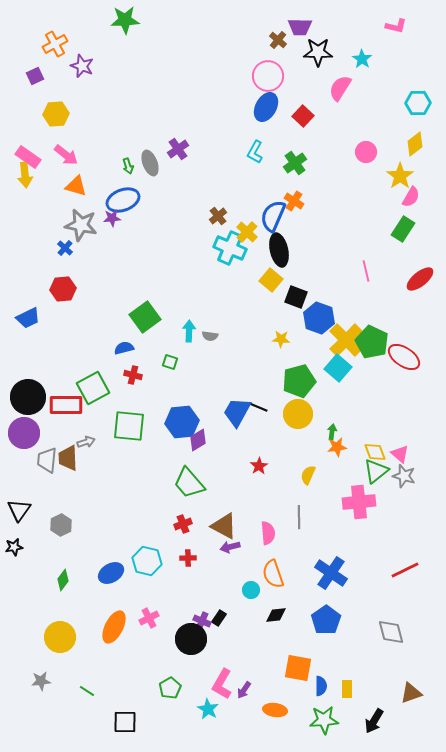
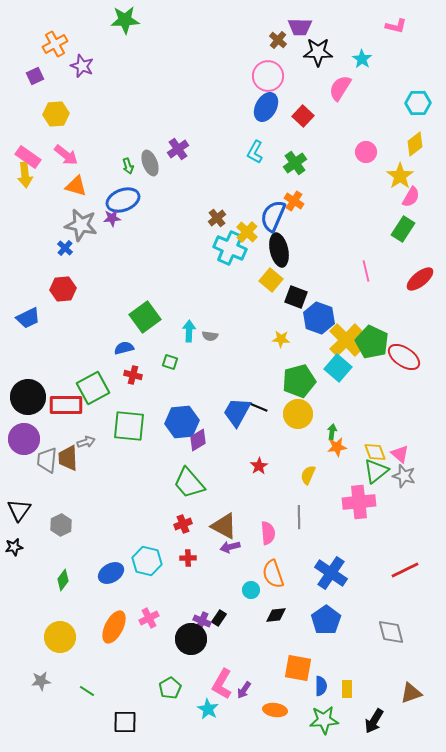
brown cross at (218, 216): moved 1 px left, 2 px down
purple circle at (24, 433): moved 6 px down
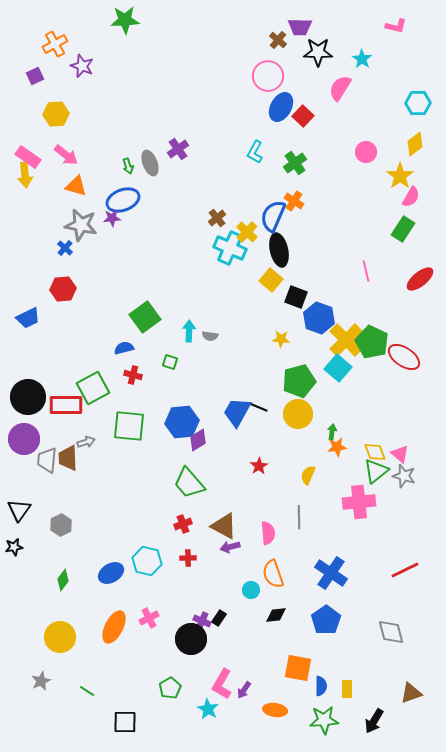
blue ellipse at (266, 107): moved 15 px right
gray star at (41, 681): rotated 18 degrees counterclockwise
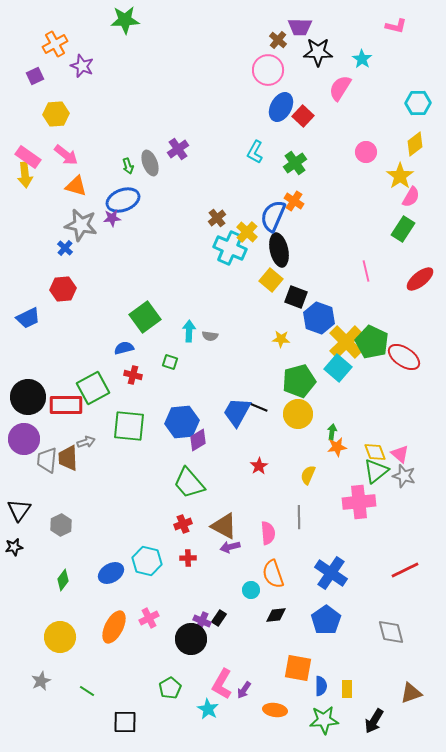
pink circle at (268, 76): moved 6 px up
yellow cross at (346, 340): moved 2 px down
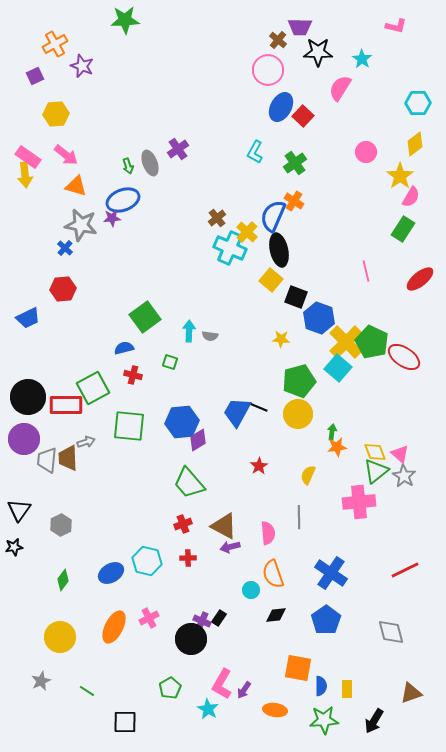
gray star at (404, 476): rotated 15 degrees clockwise
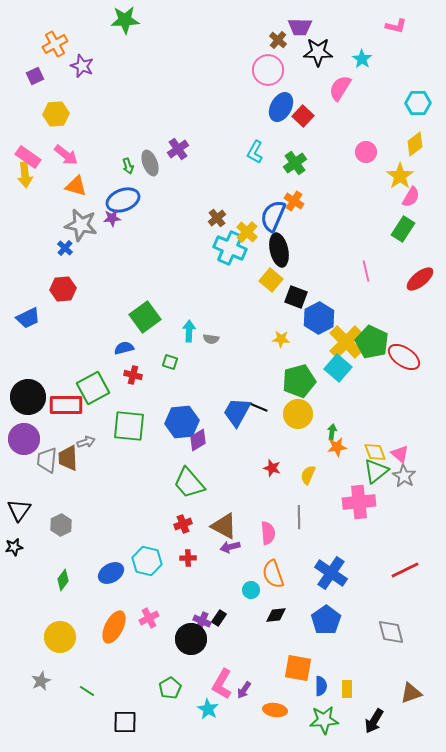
blue hexagon at (319, 318): rotated 12 degrees clockwise
gray semicircle at (210, 336): moved 1 px right, 3 px down
red star at (259, 466): moved 13 px right, 2 px down; rotated 24 degrees counterclockwise
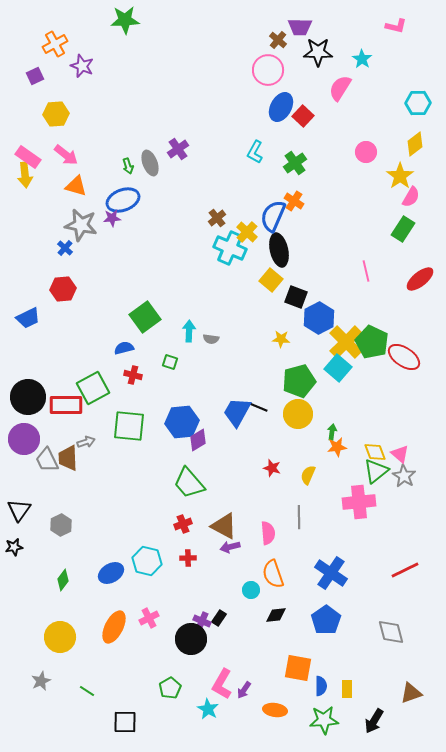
gray trapezoid at (47, 460): rotated 32 degrees counterclockwise
